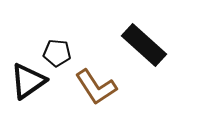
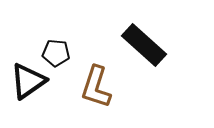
black pentagon: moved 1 px left
brown L-shape: rotated 51 degrees clockwise
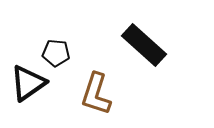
black triangle: moved 2 px down
brown L-shape: moved 7 px down
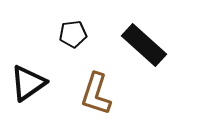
black pentagon: moved 17 px right, 19 px up; rotated 12 degrees counterclockwise
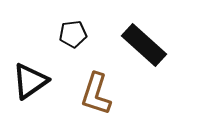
black triangle: moved 2 px right, 2 px up
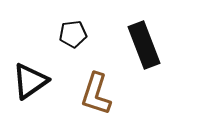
black rectangle: rotated 27 degrees clockwise
